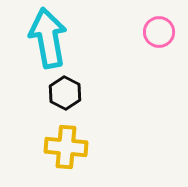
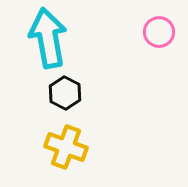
yellow cross: rotated 15 degrees clockwise
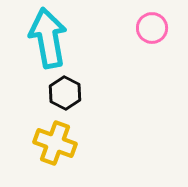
pink circle: moved 7 px left, 4 px up
yellow cross: moved 11 px left, 4 px up
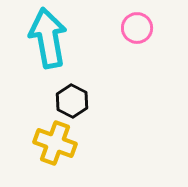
pink circle: moved 15 px left
black hexagon: moved 7 px right, 8 px down
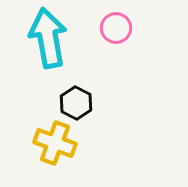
pink circle: moved 21 px left
black hexagon: moved 4 px right, 2 px down
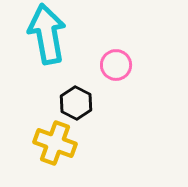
pink circle: moved 37 px down
cyan arrow: moved 1 px left, 4 px up
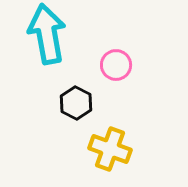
yellow cross: moved 55 px right, 6 px down
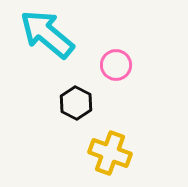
cyan arrow: rotated 40 degrees counterclockwise
yellow cross: moved 4 px down
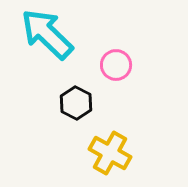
cyan arrow: rotated 4 degrees clockwise
yellow cross: rotated 9 degrees clockwise
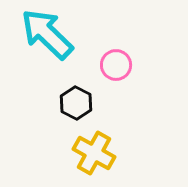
yellow cross: moved 16 px left
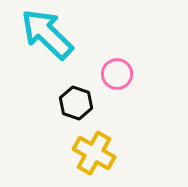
pink circle: moved 1 px right, 9 px down
black hexagon: rotated 8 degrees counterclockwise
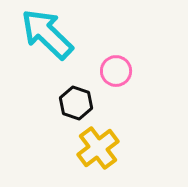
pink circle: moved 1 px left, 3 px up
yellow cross: moved 4 px right, 5 px up; rotated 24 degrees clockwise
